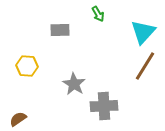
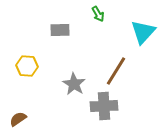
brown line: moved 29 px left, 5 px down
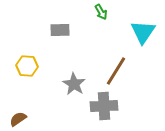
green arrow: moved 3 px right, 2 px up
cyan triangle: rotated 8 degrees counterclockwise
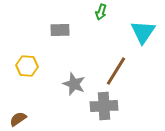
green arrow: rotated 49 degrees clockwise
gray star: rotated 10 degrees counterclockwise
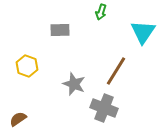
yellow hexagon: rotated 15 degrees clockwise
gray cross: moved 2 px down; rotated 24 degrees clockwise
